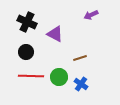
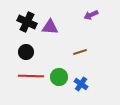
purple triangle: moved 5 px left, 7 px up; rotated 24 degrees counterclockwise
brown line: moved 6 px up
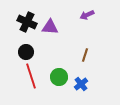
purple arrow: moved 4 px left
brown line: moved 5 px right, 3 px down; rotated 56 degrees counterclockwise
red line: rotated 70 degrees clockwise
blue cross: rotated 16 degrees clockwise
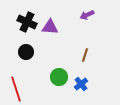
red line: moved 15 px left, 13 px down
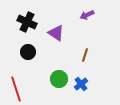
purple triangle: moved 6 px right, 6 px down; rotated 30 degrees clockwise
black circle: moved 2 px right
green circle: moved 2 px down
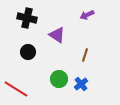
black cross: moved 4 px up; rotated 12 degrees counterclockwise
purple triangle: moved 1 px right, 2 px down
red line: rotated 40 degrees counterclockwise
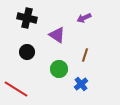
purple arrow: moved 3 px left, 3 px down
black circle: moved 1 px left
green circle: moved 10 px up
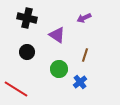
blue cross: moved 1 px left, 2 px up
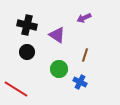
black cross: moved 7 px down
blue cross: rotated 24 degrees counterclockwise
